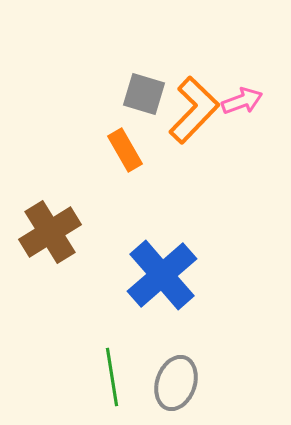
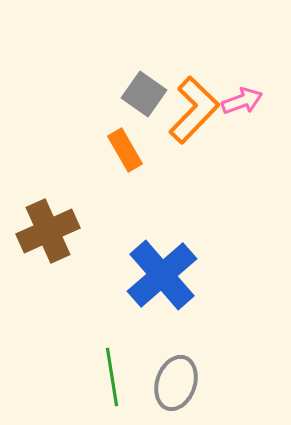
gray square: rotated 18 degrees clockwise
brown cross: moved 2 px left, 1 px up; rotated 8 degrees clockwise
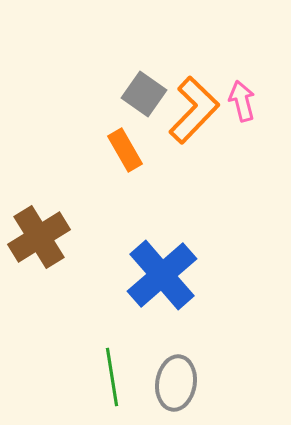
pink arrow: rotated 84 degrees counterclockwise
brown cross: moved 9 px left, 6 px down; rotated 8 degrees counterclockwise
gray ellipse: rotated 10 degrees counterclockwise
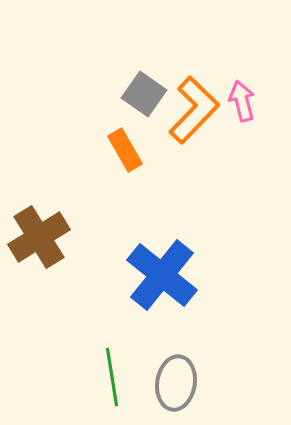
blue cross: rotated 10 degrees counterclockwise
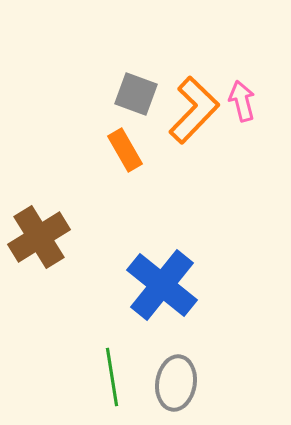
gray square: moved 8 px left; rotated 15 degrees counterclockwise
blue cross: moved 10 px down
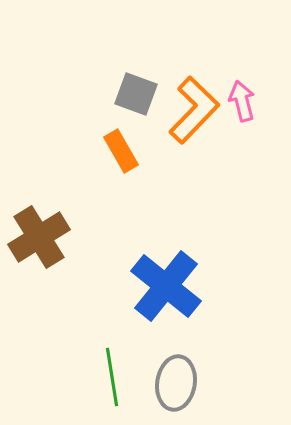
orange rectangle: moved 4 px left, 1 px down
blue cross: moved 4 px right, 1 px down
